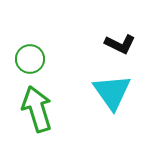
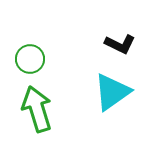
cyan triangle: rotated 30 degrees clockwise
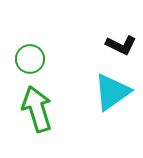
black L-shape: moved 1 px right, 1 px down
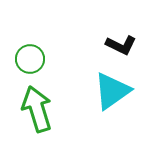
cyan triangle: moved 1 px up
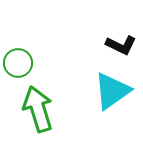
green circle: moved 12 px left, 4 px down
green arrow: moved 1 px right
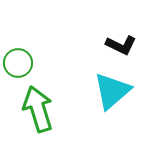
cyan triangle: rotated 6 degrees counterclockwise
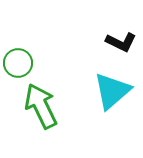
black L-shape: moved 3 px up
green arrow: moved 3 px right, 3 px up; rotated 9 degrees counterclockwise
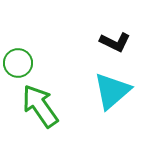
black L-shape: moved 6 px left
green arrow: moved 1 px left; rotated 9 degrees counterclockwise
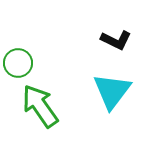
black L-shape: moved 1 px right, 2 px up
cyan triangle: rotated 12 degrees counterclockwise
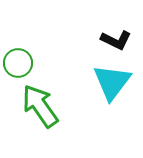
cyan triangle: moved 9 px up
